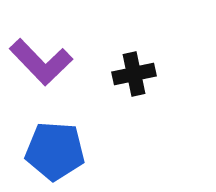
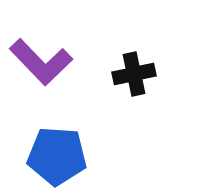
blue pentagon: moved 2 px right, 5 px down
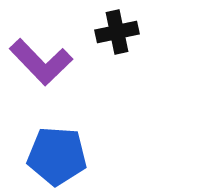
black cross: moved 17 px left, 42 px up
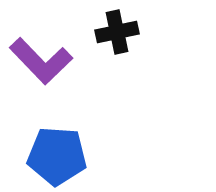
purple L-shape: moved 1 px up
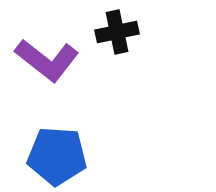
purple L-shape: moved 6 px right, 1 px up; rotated 8 degrees counterclockwise
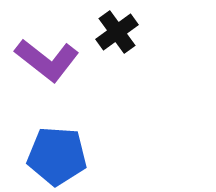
black cross: rotated 24 degrees counterclockwise
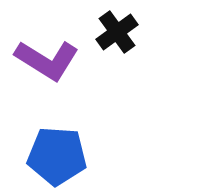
purple L-shape: rotated 6 degrees counterclockwise
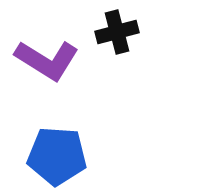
black cross: rotated 21 degrees clockwise
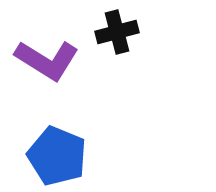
blue pentagon: rotated 18 degrees clockwise
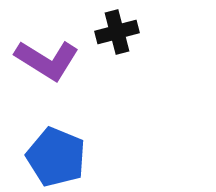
blue pentagon: moved 1 px left, 1 px down
